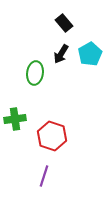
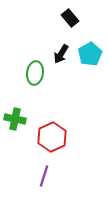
black rectangle: moved 6 px right, 5 px up
green cross: rotated 20 degrees clockwise
red hexagon: moved 1 px down; rotated 16 degrees clockwise
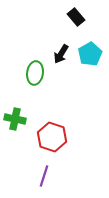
black rectangle: moved 6 px right, 1 px up
red hexagon: rotated 16 degrees counterclockwise
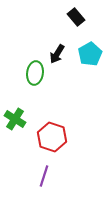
black arrow: moved 4 px left
green cross: rotated 20 degrees clockwise
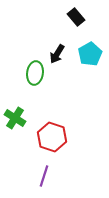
green cross: moved 1 px up
